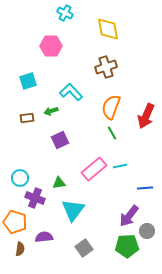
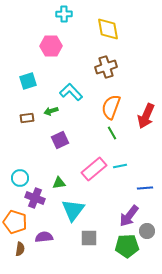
cyan cross: moved 1 px left, 1 px down; rotated 28 degrees counterclockwise
gray square: moved 5 px right, 10 px up; rotated 36 degrees clockwise
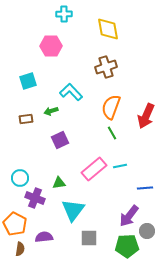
brown rectangle: moved 1 px left, 1 px down
orange pentagon: moved 2 px down; rotated 10 degrees clockwise
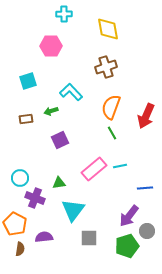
green pentagon: rotated 15 degrees counterclockwise
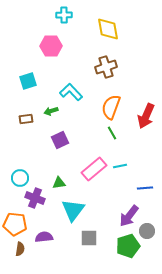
cyan cross: moved 1 px down
orange pentagon: rotated 20 degrees counterclockwise
green pentagon: moved 1 px right
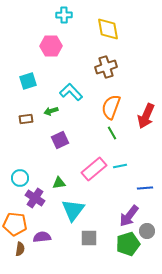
purple cross: rotated 12 degrees clockwise
purple semicircle: moved 2 px left
green pentagon: moved 2 px up
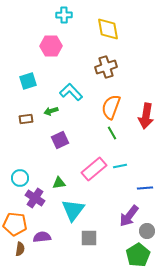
red arrow: rotated 15 degrees counterclockwise
green pentagon: moved 10 px right, 11 px down; rotated 15 degrees counterclockwise
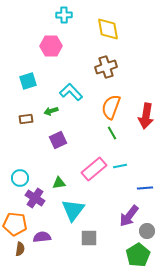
purple square: moved 2 px left
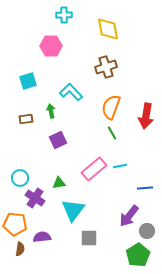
green arrow: rotated 96 degrees clockwise
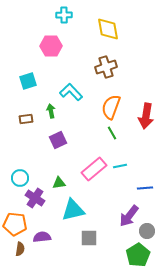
cyan triangle: rotated 40 degrees clockwise
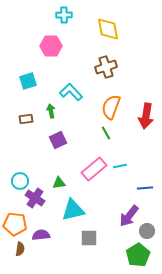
green line: moved 6 px left
cyan circle: moved 3 px down
purple semicircle: moved 1 px left, 2 px up
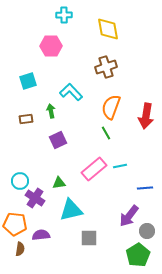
cyan triangle: moved 2 px left
